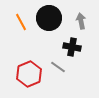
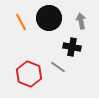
red hexagon: rotated 15 degrees counterclockwise
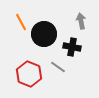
black circle: moved 5 px left, 16 px down
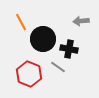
gray arrow: rotated 84 degrees counterclockwise
black circle: moved 1 px left, 5 px down
black cross: moved 3 px left, 2 px down
